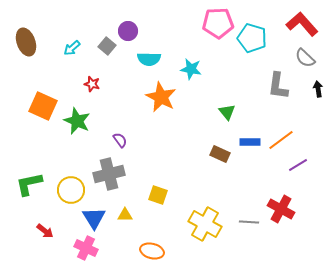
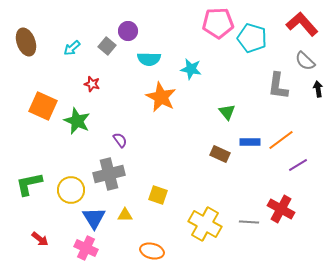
gray semicircle: moved 3 px down
red arrow: moved 5 px left, 8 px down
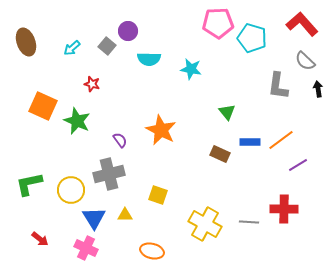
orange star: moved 33 px down
red cross: moved 3 px right; rotated 28 degrees counterclockwise
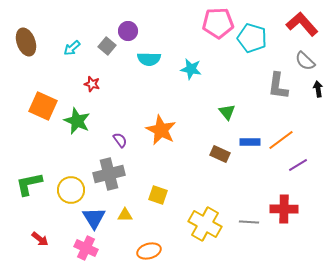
orange ellipse: moved 3 px left; rotated 30 degrees counterclockwise
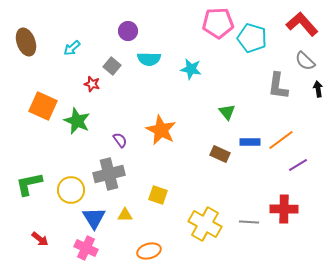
gray square: moved 5 px right, 20 px down
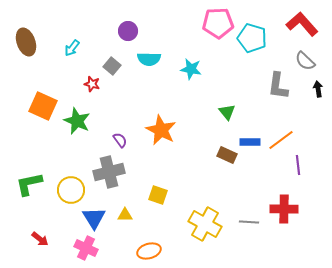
cyan arrow: rotated 12 degrees counterclockwise
brown rectangle: moved 7 px right, 1 px down
purple line: rotated 66 degrees counterclockwise
gray cross: moved 2 px up
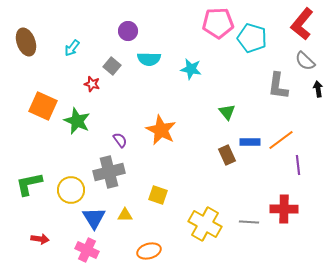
red L-shape: rotated 100 degrees counterclockwise
brown rectangle: rotated 42 degrees clockwise
red arrow: rotated 30 degrees counterclockwise
pink cross: moved 1 px right, 2 px down
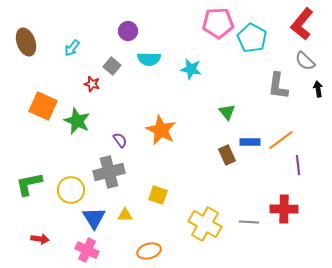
cyan pentagon: rotated 12 degrees clockwise
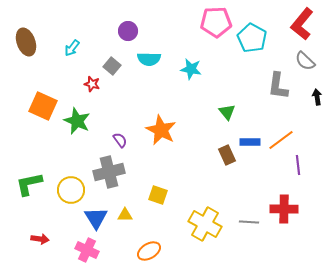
pink pentagon: moved 2 px left, 1 px up
black arrow: moved 1 px left, 8 px down
blue triangle: moved 2 px right
orange ellipse: rotated 15 degrees counterclockwise
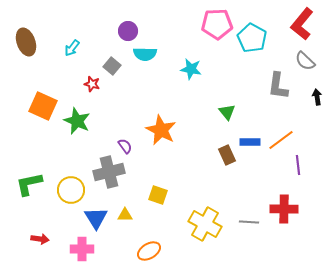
pink pentagon: moved 1 px right, 2 px down
cyan semicircle: moved 4 px left, 5 px up
purple semicircle: moved 5 px right, 6 px down
pink cross: moved 5 px left, 1 px up; rotated 25 degrees counterclockwise
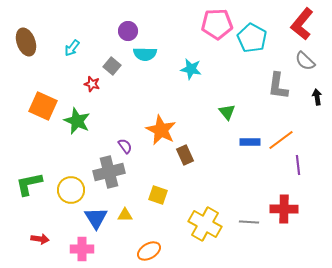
brown rectangle: moved 42 px left
